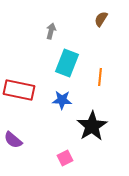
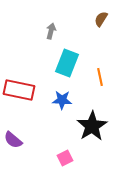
orange line: rotated 18 degrees counterclockwise
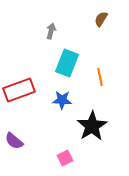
red rectangle: rotated 32 degrees counterclockwise
purple semicircle: moved 1 px right, 1 px down
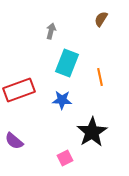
black star: moved 6 px down
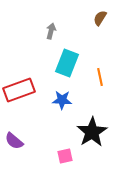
brown semicircle: moved 1 px left, 1 px up
pink square: moved 2 px up; rotated 14 degrees clockwise
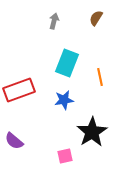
brown semicircle: moved 4 px left
gray arrow: moved 3 px right, 10 px up
blue star: moved 2 px right; rotated 12 degrees counterclockwise
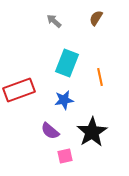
gray arrow: rotated 63 degrees counterclockwise
purple semicircle: moved 36 px right, 10 px up
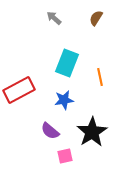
gray arrow: moved 3 px up
red rectangle: rotated 8 degrees counterclockwise
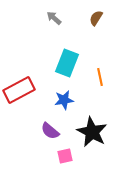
black star: rotated 12 degrees counterclockwise
